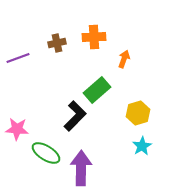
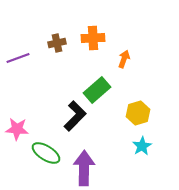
orange cross: moved 1 px left, 1 px down
purple arrow: moved 3 px right
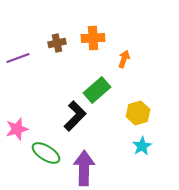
pink star: rotated 20 degrees counterclockwise
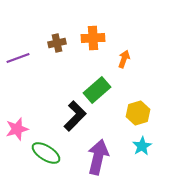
purple arrow: moved 14 px right, 11 px up; rotated 12 degrees clockwise
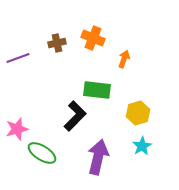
orange cross: rotated 25 degrees clockwise
green rectangle: rotated 48 degrees clockwise
green ellipse: moved 4 px left
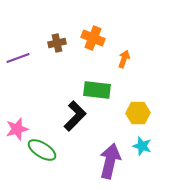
yellow hexagon: rotated 15 degrees clockwise
cyan star: rotated 24 degrees counterclockwise
green ellipse: moved 3 px up
purple arrow: moved 12 px right, 4 px down
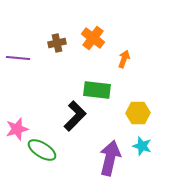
orange cross: rotated 15 degrees clockwise
purple line: rotated 25 degrees clockwise
purple arrow: moved 3 px up
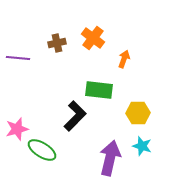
green rectangle: moved 2 px right
